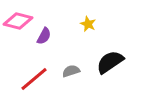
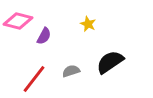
red line: rotated 12 degrees counterclockwise
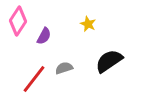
pink diamond: rotated 72 degrees counterclockwise
black semicircle: moved 1 px left, 1 px up
gray semicircle: moved 7 px left, 3 px up
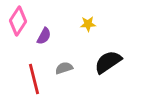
yellow star: rotated 28 degrees counterclockwise
black semicircle: moved 1 px left, 1 px down
red line: rotated 52 degrees counterclockwise
